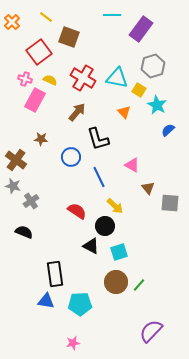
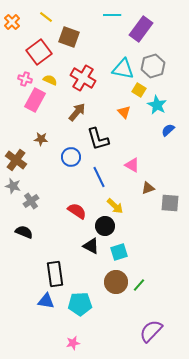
cyan triangle: moved 6 px right, 9 px up
brown triangle: rotated 48 degrees clockwise
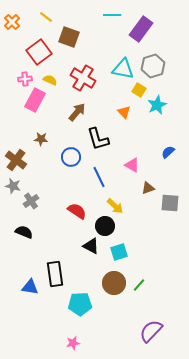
pink cross: rotated 24 degrees counterclockwise
cyan star: rotated 18 degrees clockwise
blue semicircle: moved 22 px down
brown circle: moved 2 px left, 1 px down
blue triangle: moved 16 px left, 14 px up
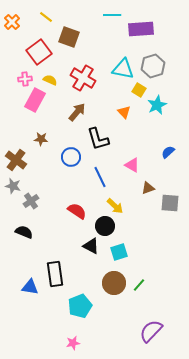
purple rectangle: rotated 50 degrees clockwise
blue line: moved 1 px right
cyan pentagon: moved 2 px down; rotated 20 degrees counterclockwise
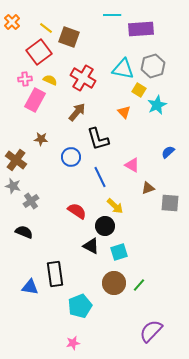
yellow line: moved 11 px down
